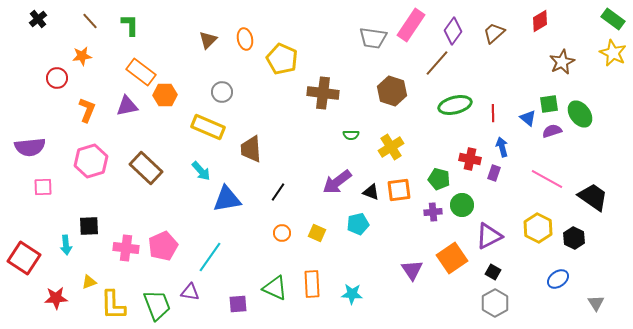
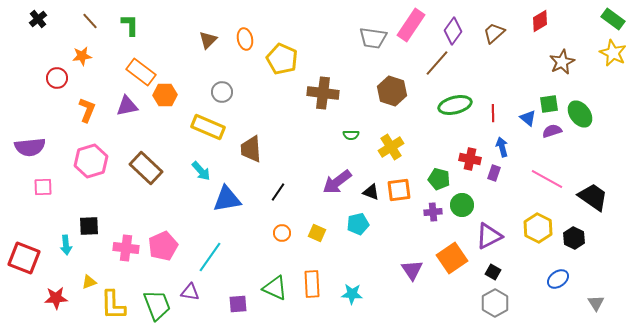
red square at (24, 258): rotated 12 degrees counterclockwise
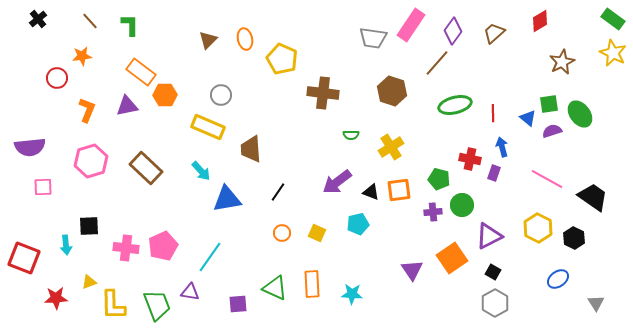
gray circle at (222, 92): moved 1 px left, 3 px down
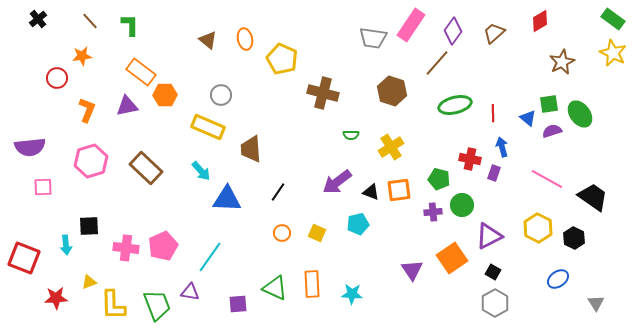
brown triangle at (208, 40): rotated 36 degrees counterclockwise
brown cross at (323, 93): rotated 8 degrees clockwise
blue triangle at (227, 199): rotated 12 degrees clockwise
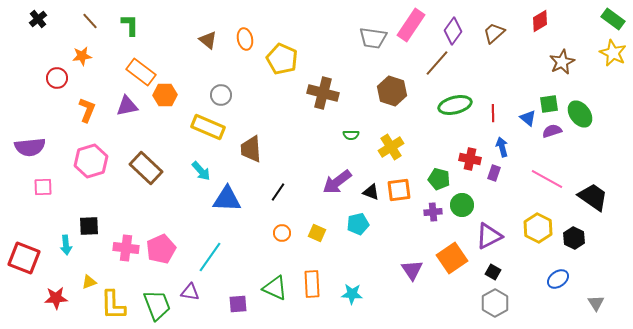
pink pentagon at (163, 246): moved 2 px left, 3 px down
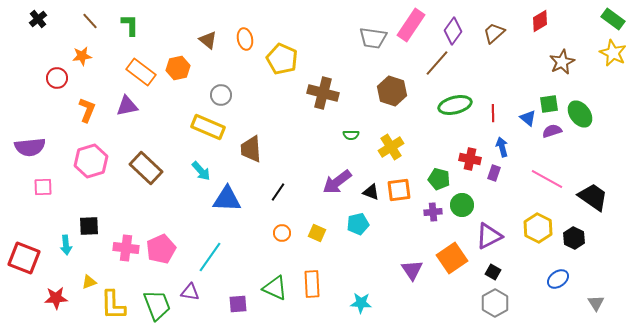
orange hexagon at (165, 95): moved 13 px right, 27 px up; rotated 10 degrees counterclockwise
cyan star at (352, 294): moved 9 px right, 9 px down
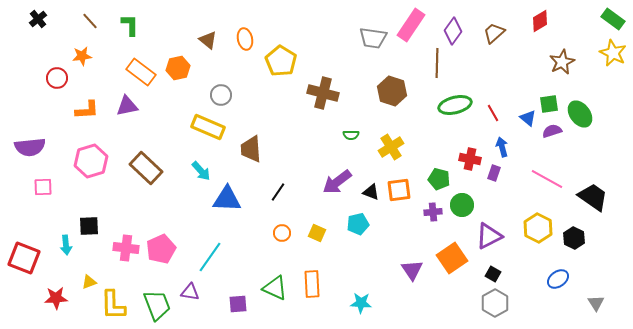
yellow pentagon at (282, 59): moved 1 px left, 2 px down; rotated 8 degrees clockwise
brown line at (437, 63): rotated 40 degrees counterclockwise
orange L-shape at (87, 110): rotated 65 degrees clockwise
red line at (493, 113): rotated 30 degrees counterclockwise
black square at (493, 272): moved 2 px down
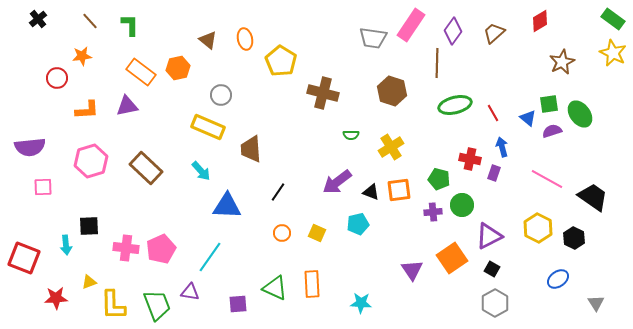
blue triangle at (227, 199): moved 7 px down
black square at (493, 274): moved 1 px left, 5 px up
